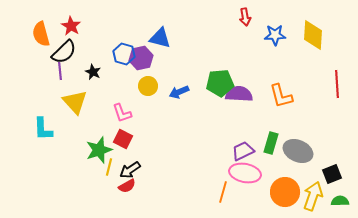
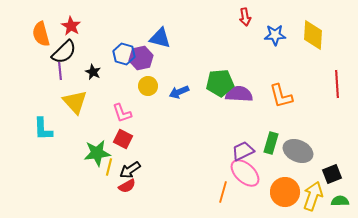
green star: moved 2 px left, 3 px down; rotated 12 degrees clockwise
pink ellipse: rotated 32 degrees clockwise
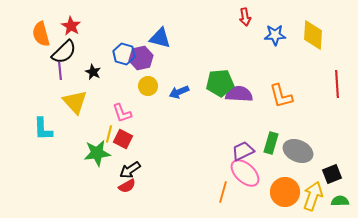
yellow line: moved 33 px up
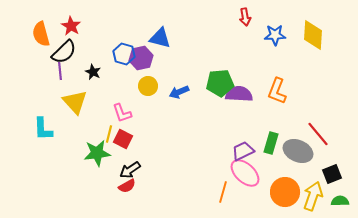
red line: moved 19 px left, 50 px down; rotated 36 degrees counterclockwise
orange L-shape: moved 4 px left, 5 px up; rotated 36 degrees clockwise
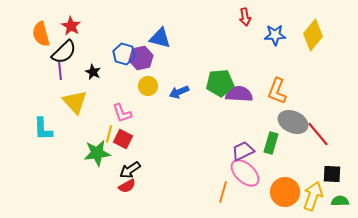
yellow diamond: rotated 36 degrees clockwise
gray ellipse: moved 5 px left, 29 px up
black square: rotated 24 degrees clockwise
